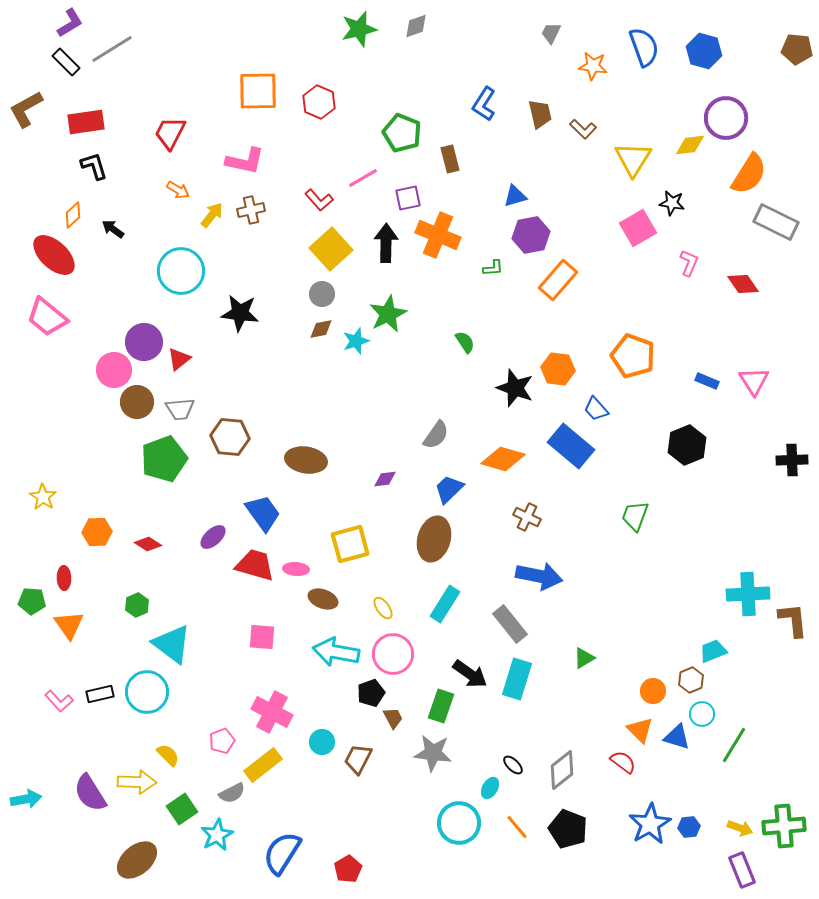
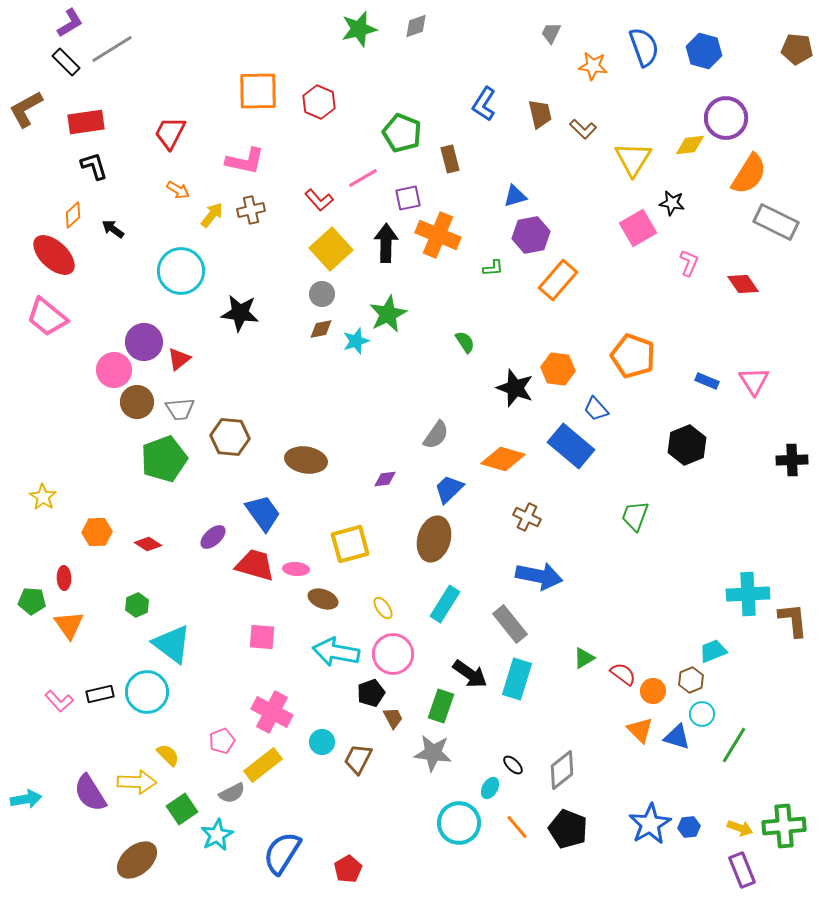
red semicircle at (623, 762): moved 88 px up
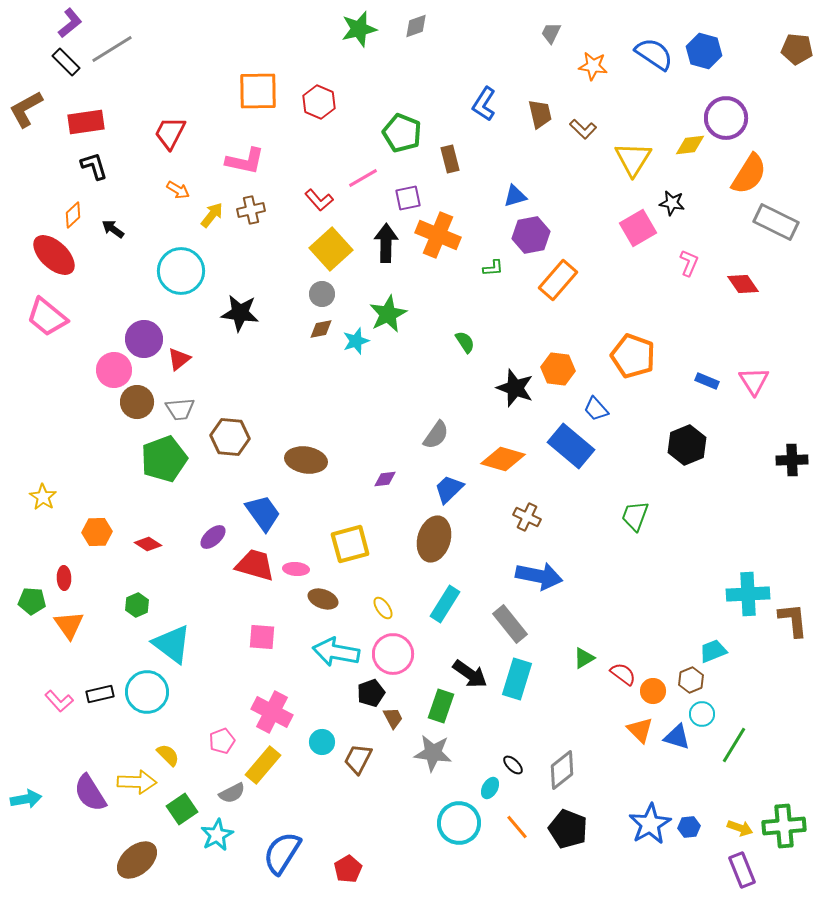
purple L-shape at (70, 23): rotated 8 degrees counterclockwise
blue semicircle at (644, 47): moved 10 px right, 7 px down; rotated 36 degrees counterclockwise
purple circle at (144, 342): moved 3 px up
yellow rectangle at (263, 765): rotated 12 degrees counterclockwise
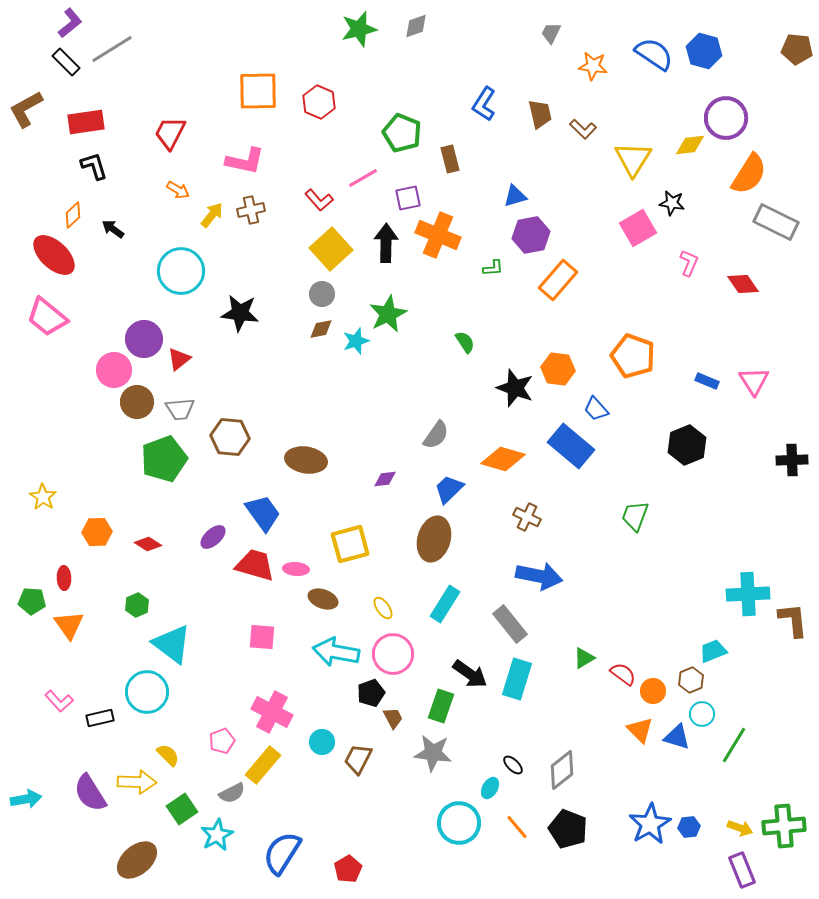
black rectangle at (100, 694): moved 24 px down
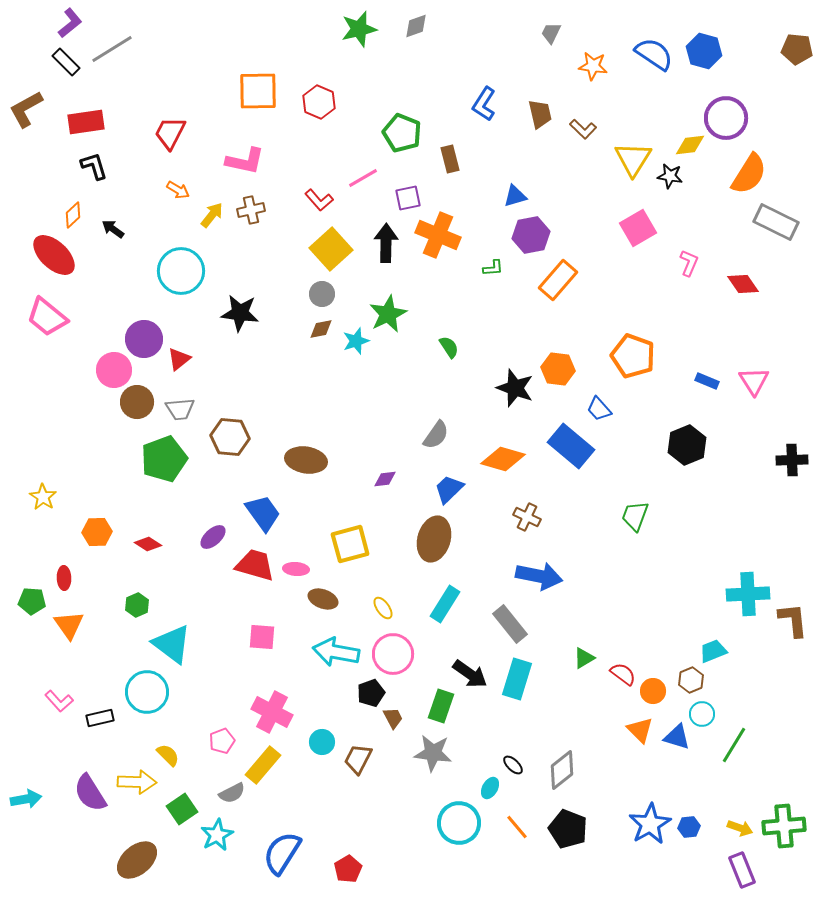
black star at (672, 203): moved 2 px left, 27 px up
green semicircle at (465, 342): moved 16 px left, 5 px down
blue trapezoid at (596, 409): moved 3 px right
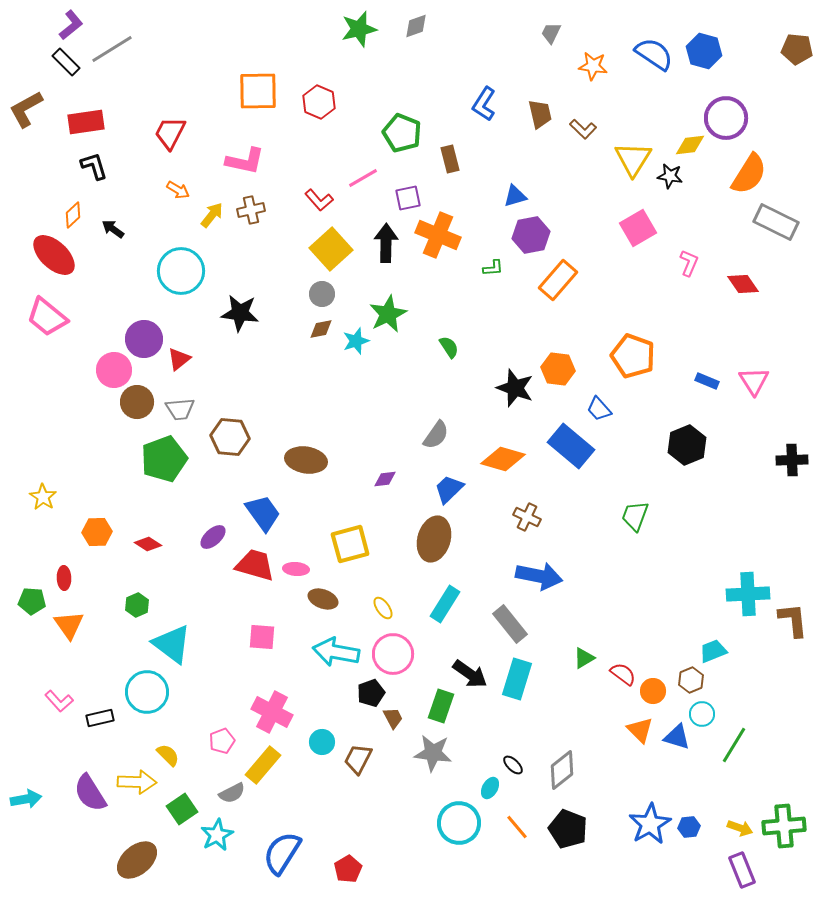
purple L-shape at (70, 23): moved 1 px right, 2 px down
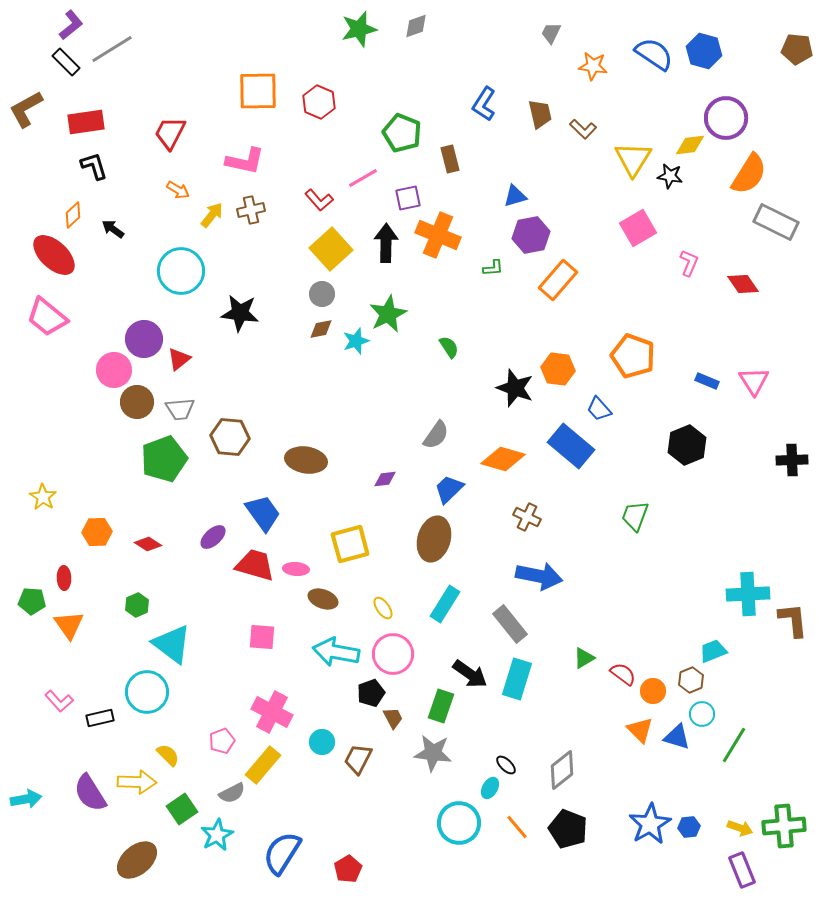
black ellipse at (513, 765): moved 7 px left
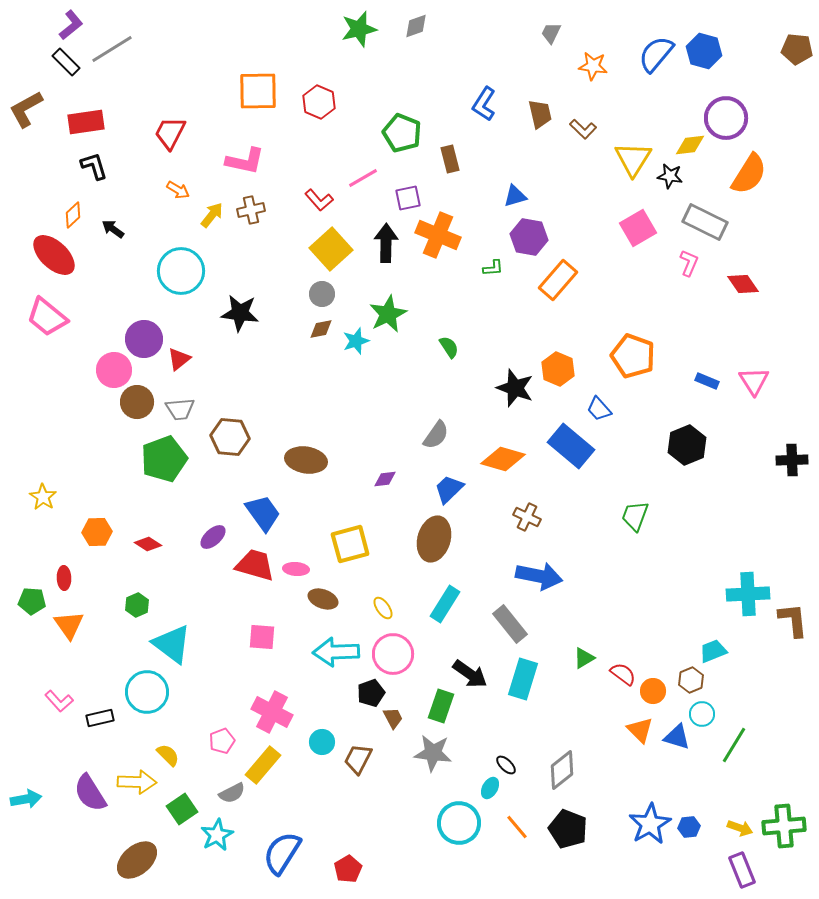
blue semicircle at (654, 54): moved 2 px right; rotated 84 degrees counterclockwise
gray rectangle at (776, 222): moved 71 px left
purple hexagon at (531, 235): moved 2 px left, 2 px down; rotated 21 degrees clockwise
orange hexagon at (558, 369): rotated 16 degrees clockwise
cyan arrow at (336, 652): rotated 12 degrees counterclockwise
cyan rectangle at (517, 679): moved 6 px right
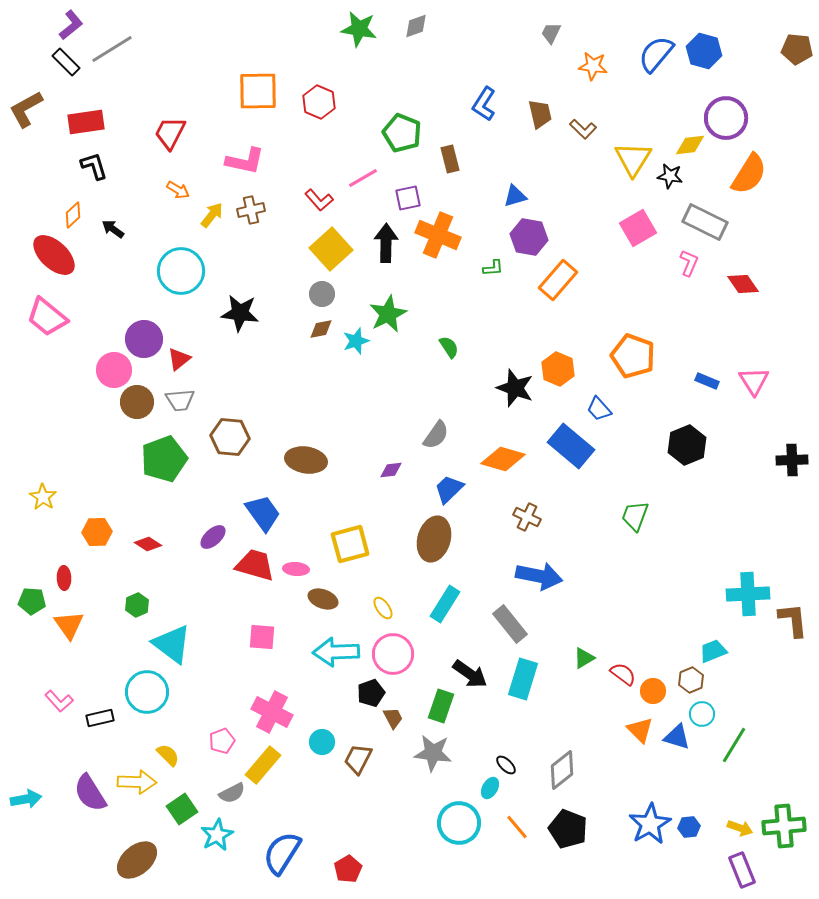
green star at (359, 29): rotated 24 degrees clockwise
gray trapezoid at (180, 409): moved 9 px up
purple diamond at (385, 479): moved 6 px right, 9 px up
